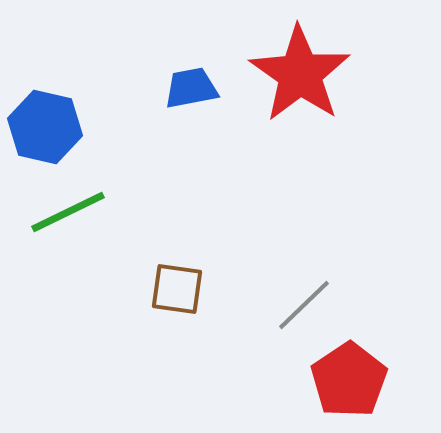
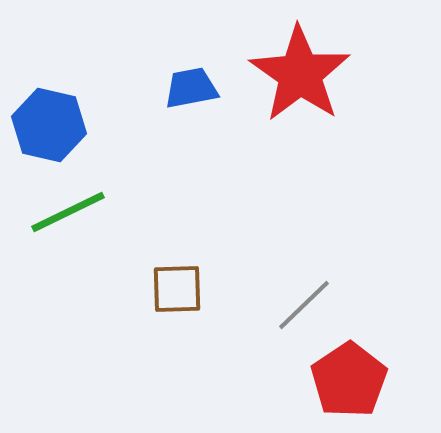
blue hexagon: moved 4 px right, 2 px up
brown square: rotated 10 degrees counterclockwise
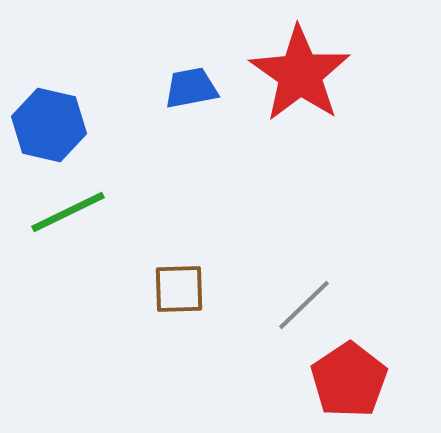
brown square: moved 2 px right
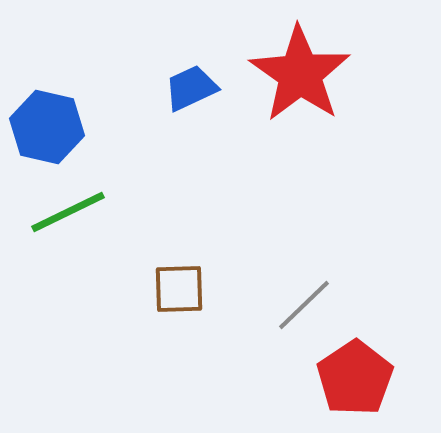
blue trapezoid: rotated 14 degrees counterclockwise
blue hexagon: moved 2 px left, 2 px down
red pentagon: moved 6 px right, 2 px up
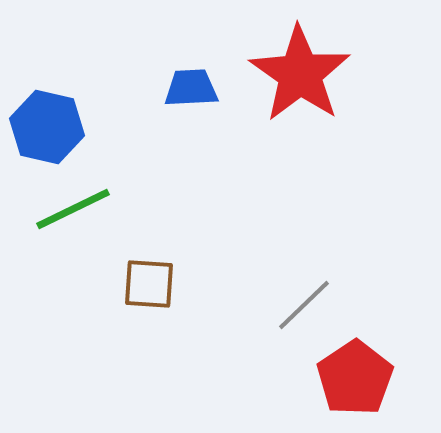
blue trapezoid: rotated 22 degrees clockwise
green line: moved 5 px right, 3 px up
brown square: moved 30 px left, 5 px up; rotated 6 degrees clockwise
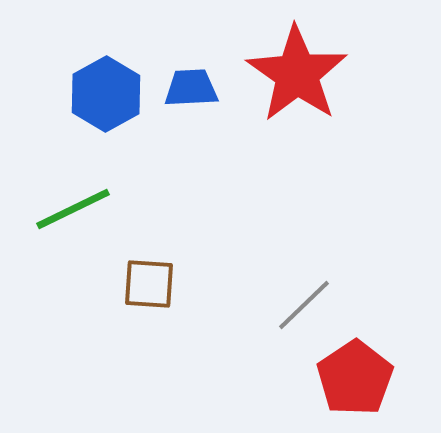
red star: moved 3 px left
blue hexagon: moved 59 px right, 33 px up; rotated 18 degrees clockwise
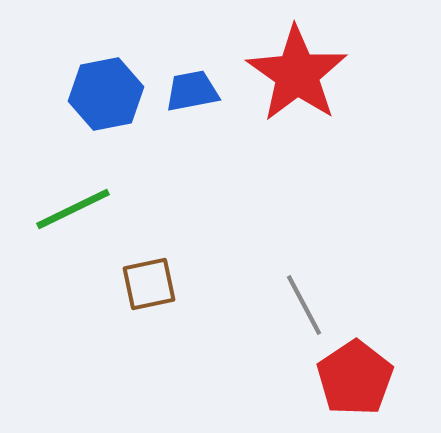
blue trapezoid: moved 1 px right, 3 px down; rotated 8 degrees counterclockwise
blue hexagon: rotated 18 degrees clockwise
brown square: rotated 16 degrees counterclockwise
gray line: rotated 74 degrees counterclockwise
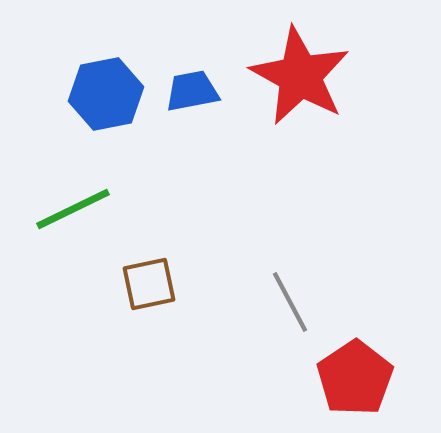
red star: moved 3 px right, 2 px down; rotated 6 degrees counterclockwise
gray line: moved 14 px left, 3 px up
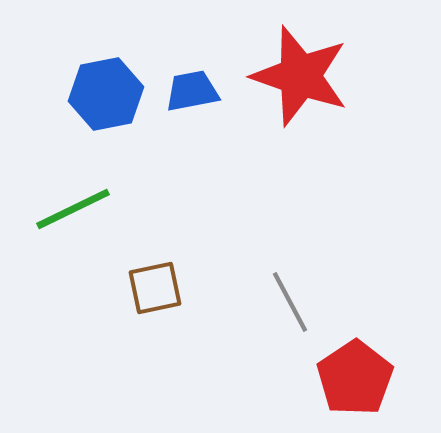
red star: rotated 10 degrees counterclockwise
brown square: moved 6 px right, 4 px down
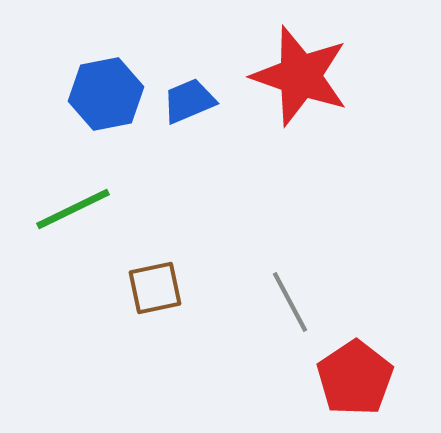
blue trapezoid: moved 3 px left, 10 px down; rotated 12 degrees counterclockwise
